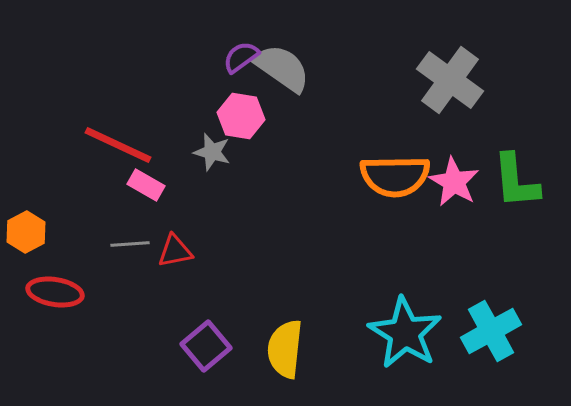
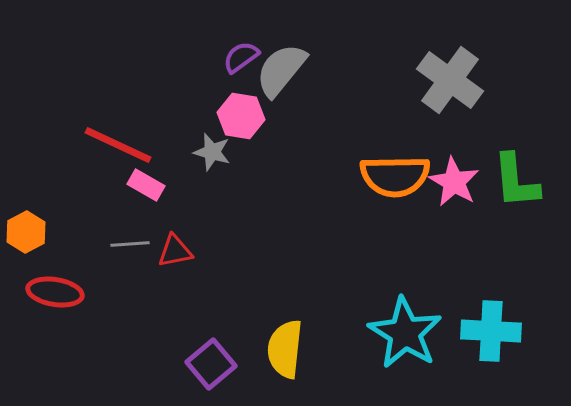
gray semicircle: moved 1 px left, 2 px down; rotated 86 degrees counterclockwise
cyan cross: rotated 32 degrees clockwise
purple square: moved 5 px right, 18 px down
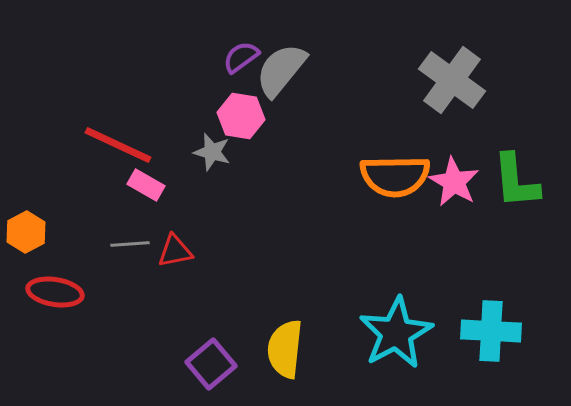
gray cross: moved 2 px right
cyan star: moved 9 px left; rotated 12 degrees clockwise
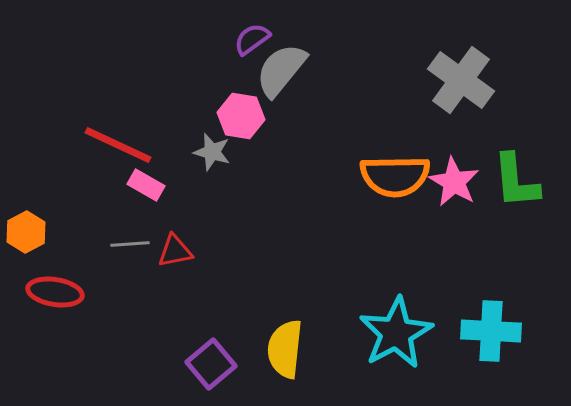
purple semicircle: moved 11 px right, 18 px up
gray cross: moved 9 px right
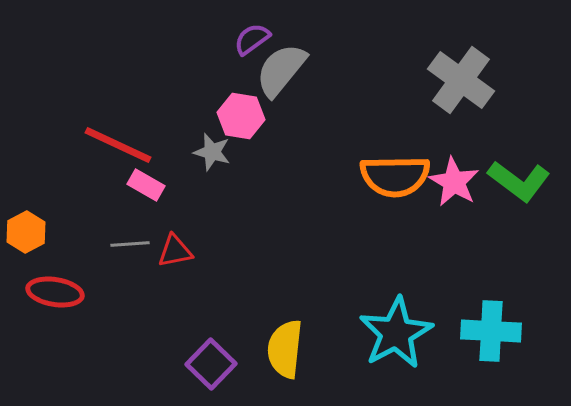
green L-shape: moved 3 px right; rotated 48 degrees counterclockwise
purple square: rotated 6 degrees counterclockwise
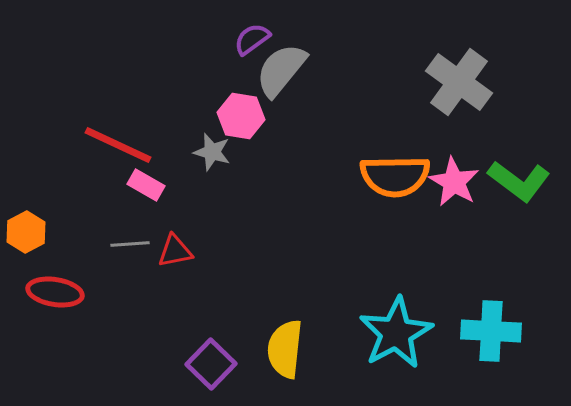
gray cross: moved 2 px left, 2 px down
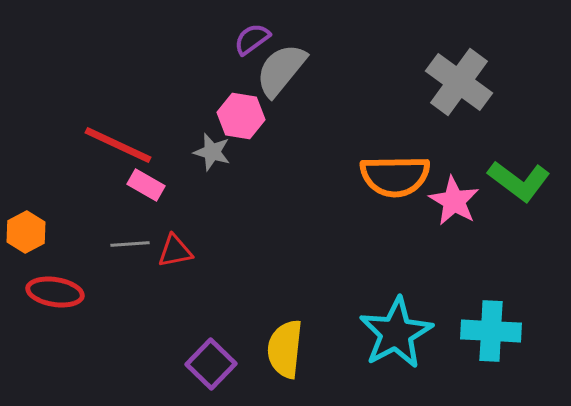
pink star: moved 19 px down
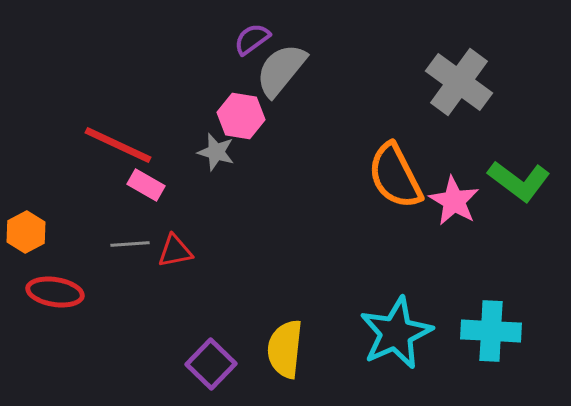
gray star: moved 4 px right
orange semicircle: rotated 64 degrees clockwise
cyan star: rotated 4 degrees clockwise
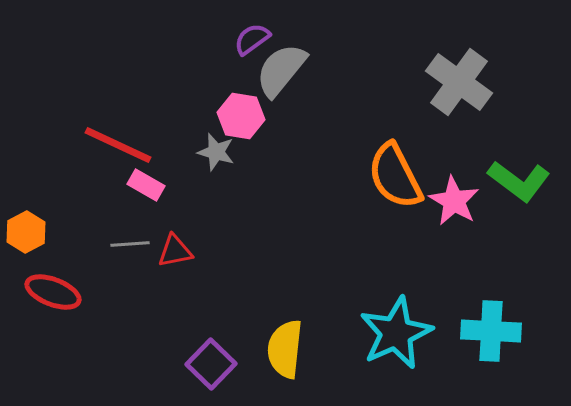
red ellipse: moved 2 px left; rotated 12 degrees clockwise
